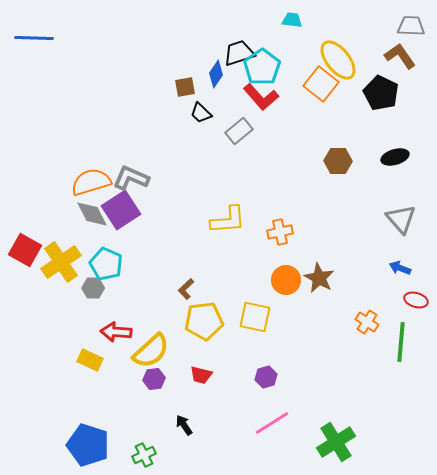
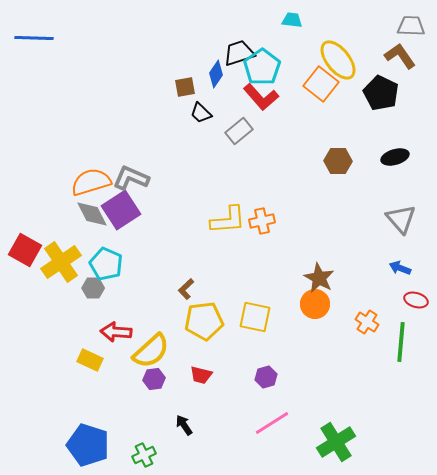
orange cross at (280, 232): moved 18 px left, 11 px up
orange circle at (286, 280): moved 29 px right, 24 px down
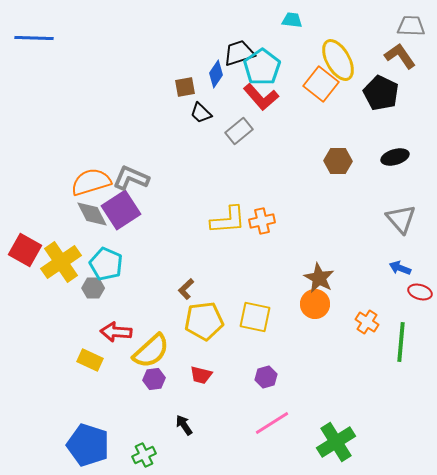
yellow ellipse at (338, 60): rotated 9 degrees clockwise
red ellipse at (416, 300): moved 4 px right, 8 px up
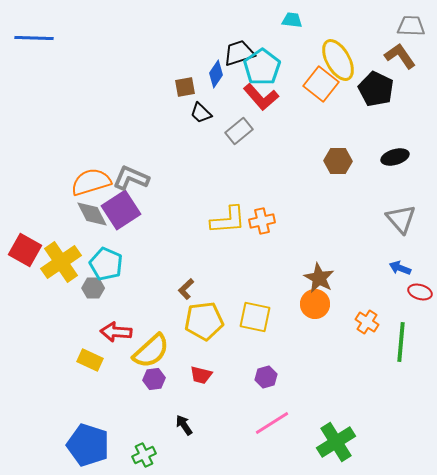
black pentagon at (381, 93): moved 5 px left, 4 px up
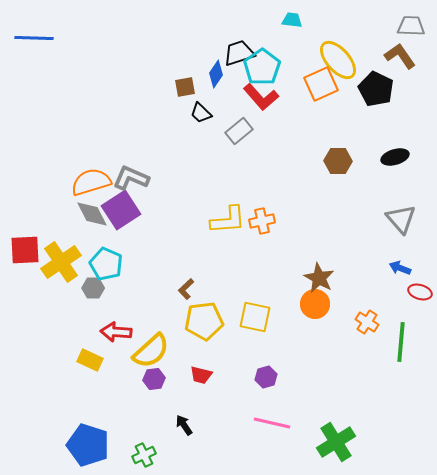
yellow ellipse at (338, 60): rotated 12 degrees counterclockwise
orange square at (321, 84): rotated 28 degrees clockwise
red square at (25, 250): rotated 32 degrees counterclockwise
pink line at (272, 423): rotated 45 degrees clockwise
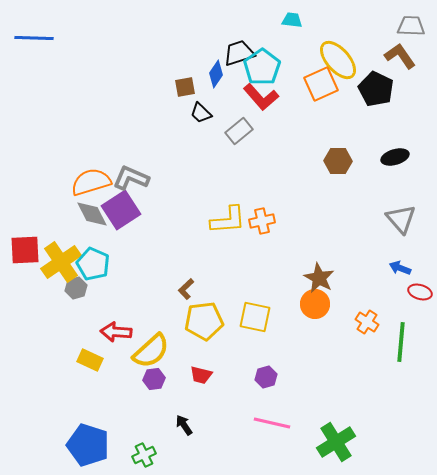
cyan pentagon at (106, 264): moved 13 px left
gray hexagon at (93, 288): moved 17 px left; rotated 15 degrees counterclockwise
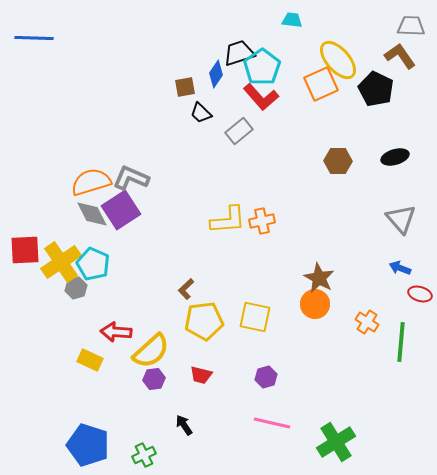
red ellipse at (420, 292): moved 2 px down
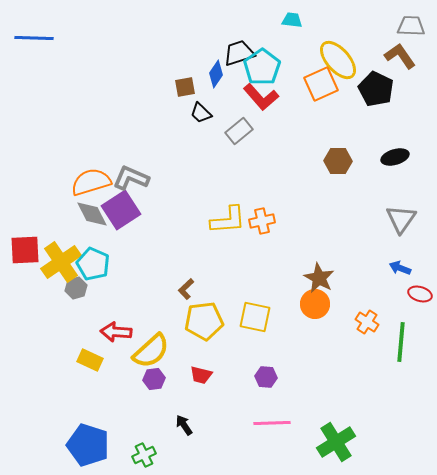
gray triangle at (401, 219): rotated 16 degrees clockwise
purple hexagon at (266, 377): rotated 20 degrees clockwise
pink line at (272, 423): rotated 15 degrees counterclockwise
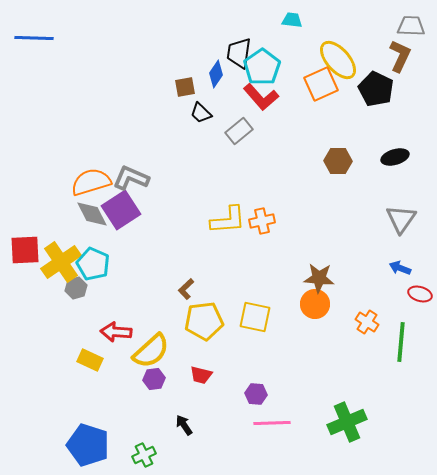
black trapezoid at (239, 53): rotated 64 degrees counterclockwise
brown L-shape at (400, 56): rotated 60 degrees clockwise
brown star at (319, 278): rotated 24 degrees counterclockwise
purple hexagon at (266, 377): moved 10 px left, 17 px down
green cross at (336, 442): moved 11 px right, 20 px up; rotated 9 degrees clockwise
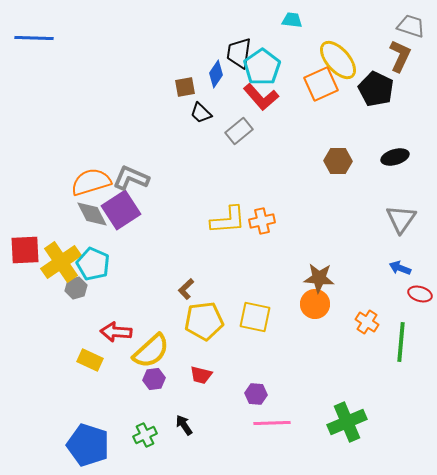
gray trapezoid at (411, 26): rotated 16 degrees clockwise
green cross at (144, 455): moved 1 px right, 20 px up
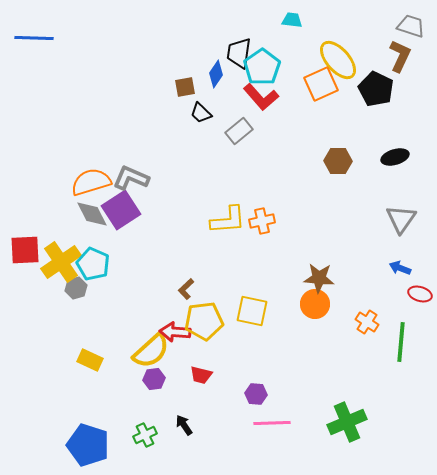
yellow square at (255, 317): moved 3 px left, 6 px up
red arrow at (116, 332): moved 59 px right
